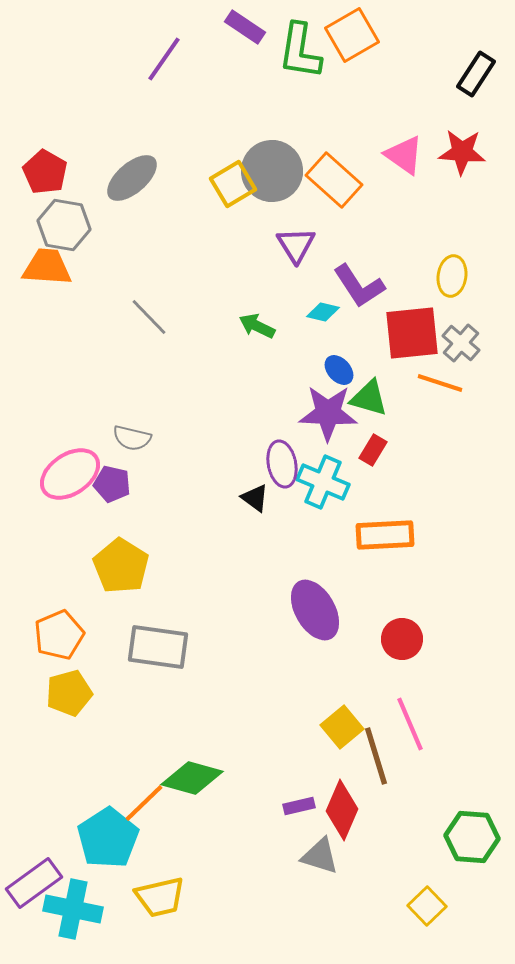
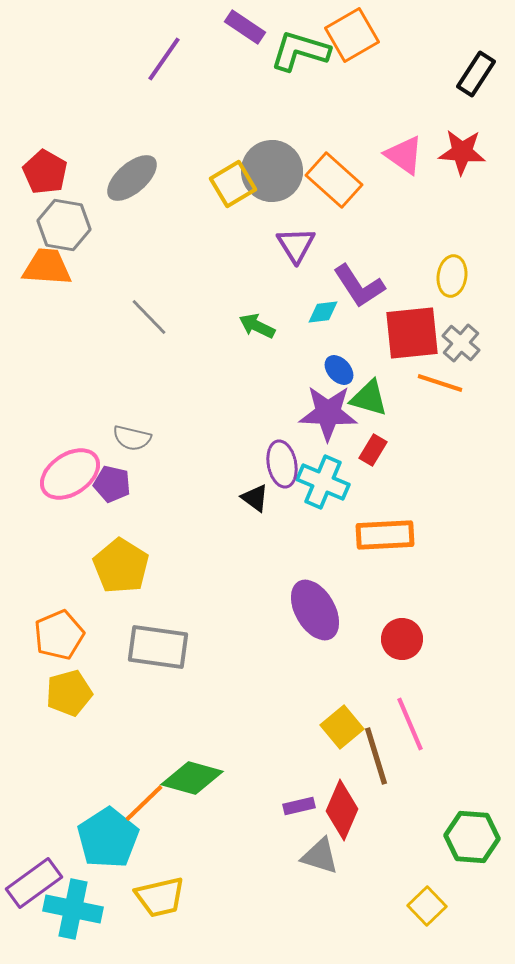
green L-shape at (300, 51): rotated 98 degrees clockwise
cyan diamond at (323, 312): rotated 20 degrees counterclockwise
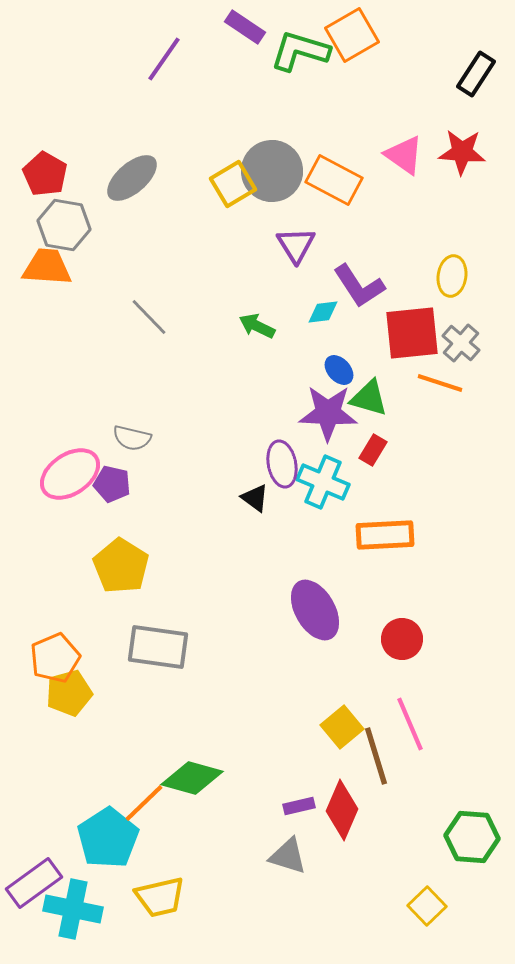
red pentagon at (45, 172): moved 2 px down
orange rectangle at (334, 180): rotated 14 degrees counterclockwise
orange pentagon at (59, 635): moved 4 px left, 23 px down
gray triangle at (320, 856): moved 32 px left
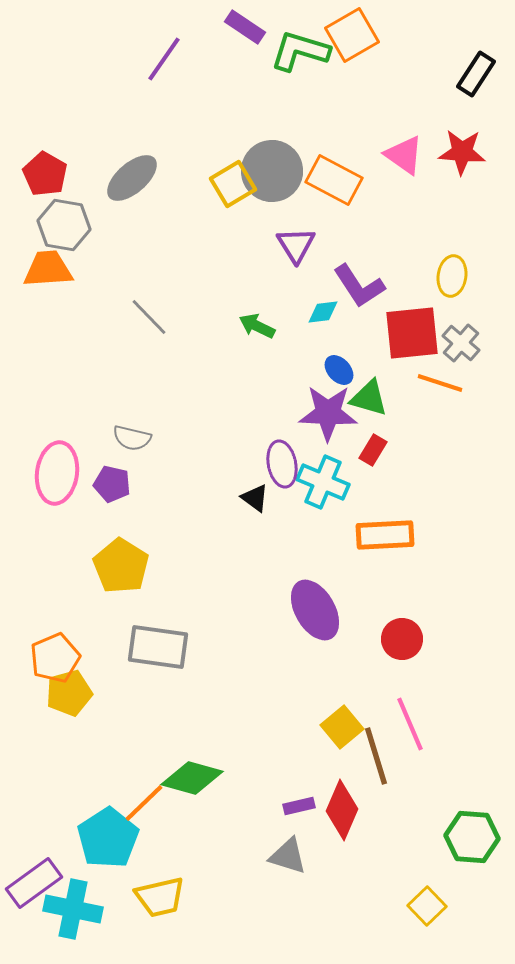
orange trapezoid at (47, 267): moved 1 px right, 2 px down; rotated 8 degrees counterclockwise
pink ellipse at (70, 474): moved 13 px left, 1 px up; rotated 48 degrees counterclockwise
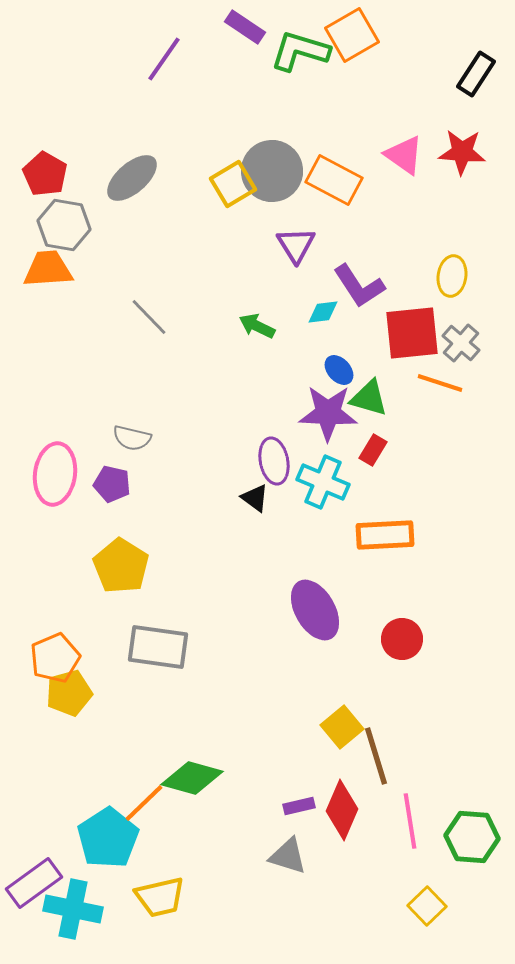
purple ellipse at (282, 464): moved 8 px left, 3 px up
pink ellipse at (57, 473): moved 2 px left, 1 px down
pink line at (410, 724): moved 97 px down; rotated 14 degrees clockwise
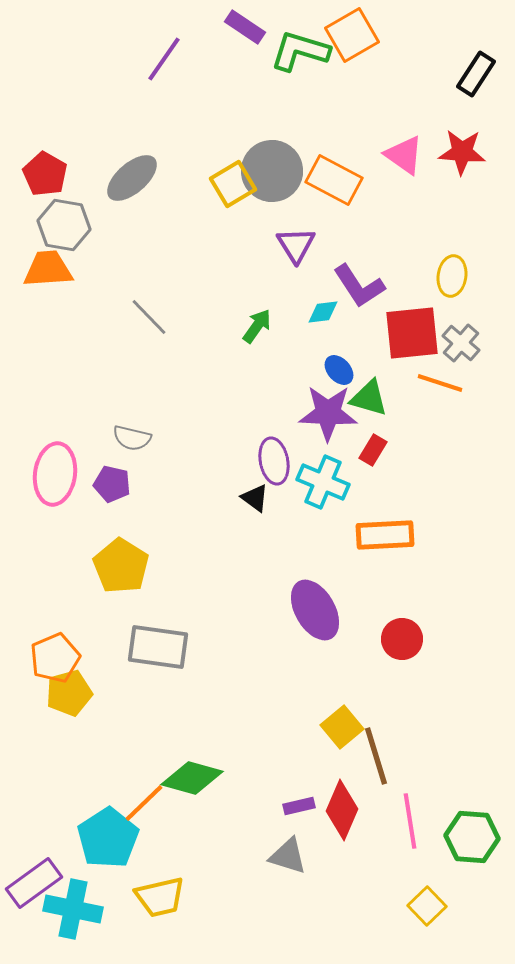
green arrow at (257, 326): rotated 99 degrees clockwise
